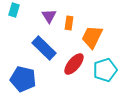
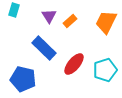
orange rectangle: moved 1 px right, 2 px up; rotated 40 degrees clockwise
orange trapezoid: moved 14 px right, 15 px up
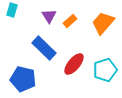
cyan rectangle: moved 2 px left
orange trapezoid: moved 3 px left, 1 px down; rotated 15 degrees clockwise
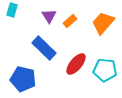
red ellipse: moved 2 px right
cyan pentagon: rotated 25 degrees clockwise
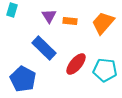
orange rectangle: rotated 48 degrees clockwise
blue pentagon: rotated 15 degrees clockwise
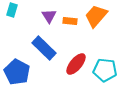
orange trapezoid: moved 7 px left, 7 px up
blue pentagon: moved 6 px left, 7 px up
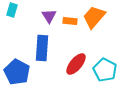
orange trapezoid: moved 2 px left, 1 px down
blue rectangle: moved 2 px left; rotated 50 degrees clockwise
cyan pentagon: rotated 20 degrees clockwise
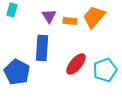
cyan pentagon: rotated 25 degrees clockwise
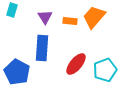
purple triangle: moved 4 px left, 1 px down
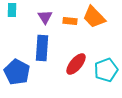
cyan rectangle: rotated 16 degrees counterclockwise
orange trapezoid: rotated 85 degrees counterclockwise
cyan pentagon: moved 1 px right
